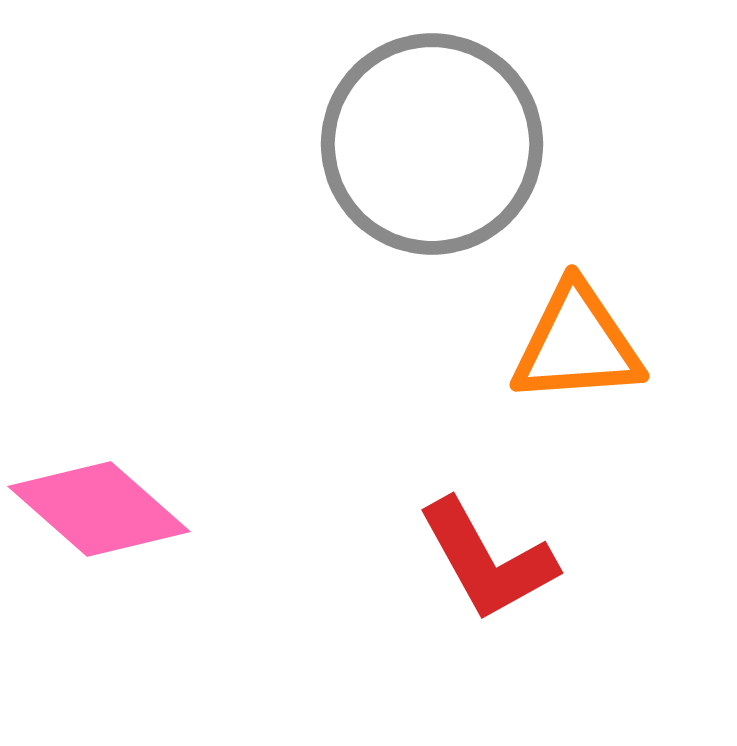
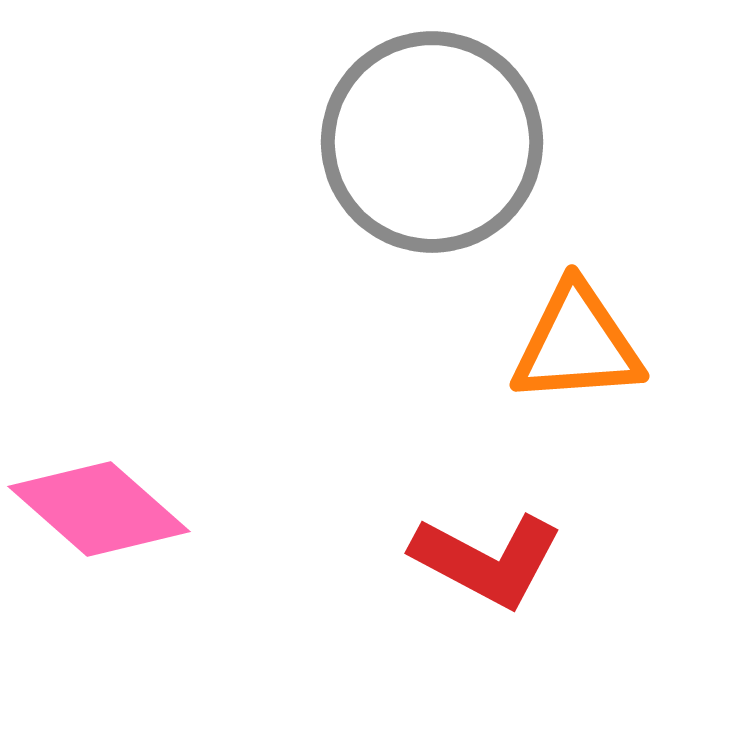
gray circle: moved 2 px up
red L-shape: rotated 33 degrees counterclockwise
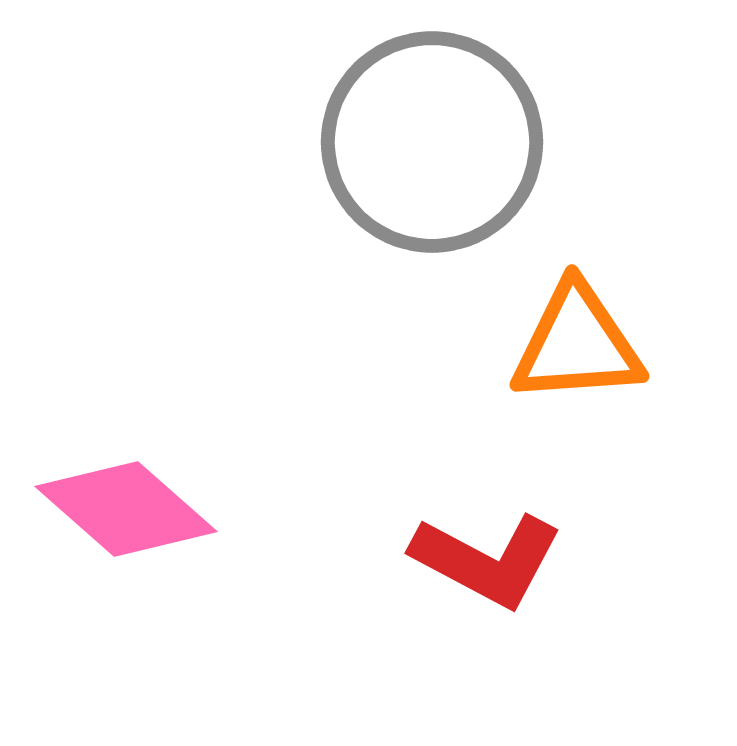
pink diamond: moved 27 px right
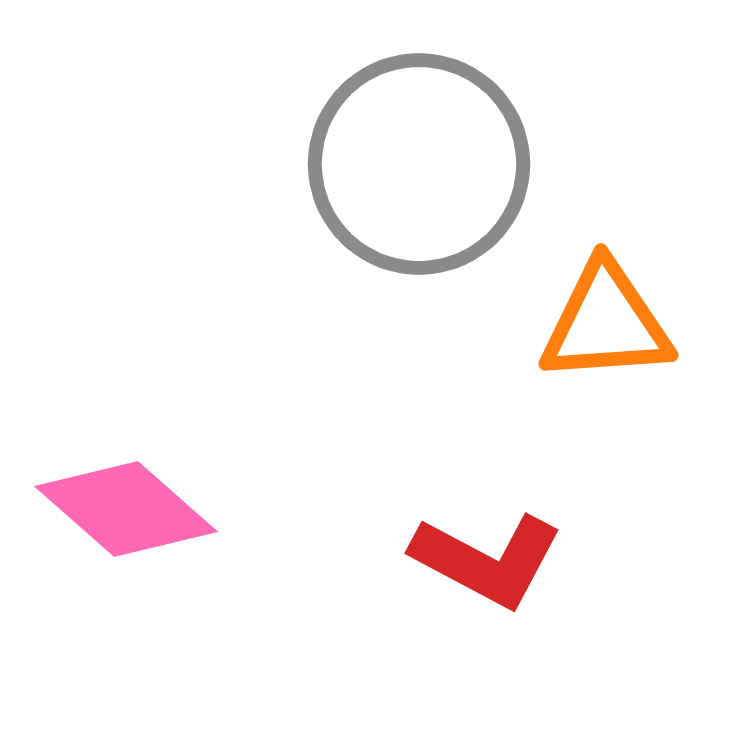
gray circle: moved 13 px left, 22 px down
orange triangle: moved 29 px right, 21 px up
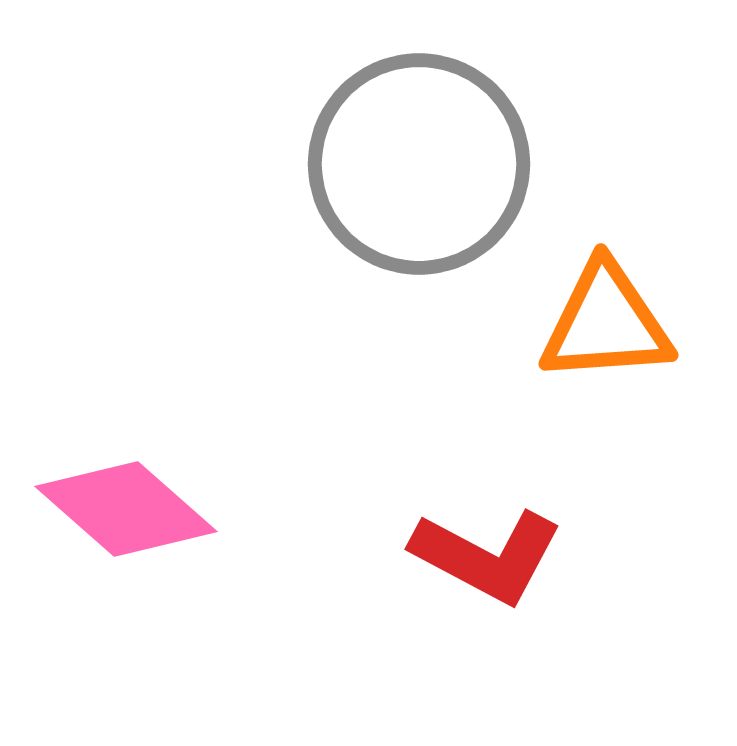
red L-shape: moved 4 px up
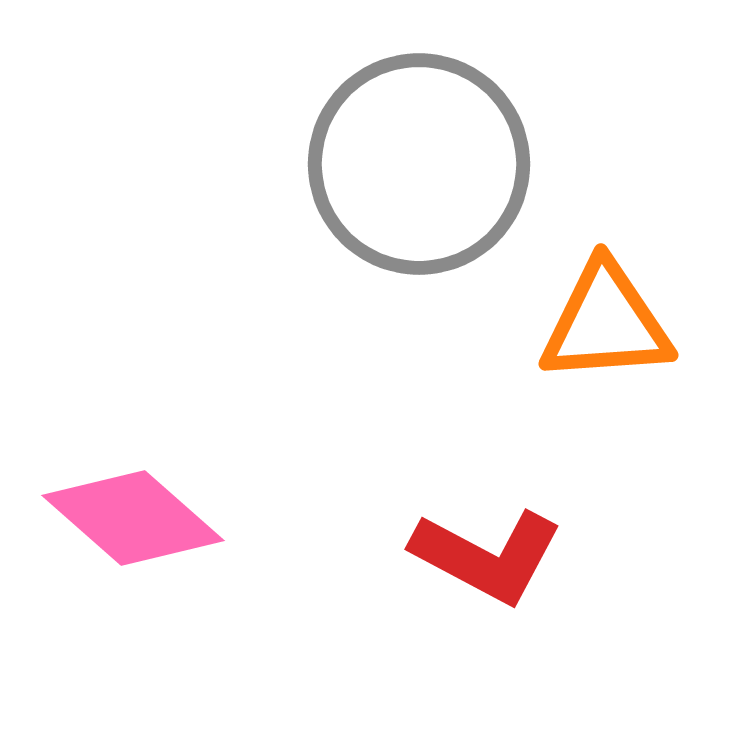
pink diamond: moved 7 px right, 9 px down
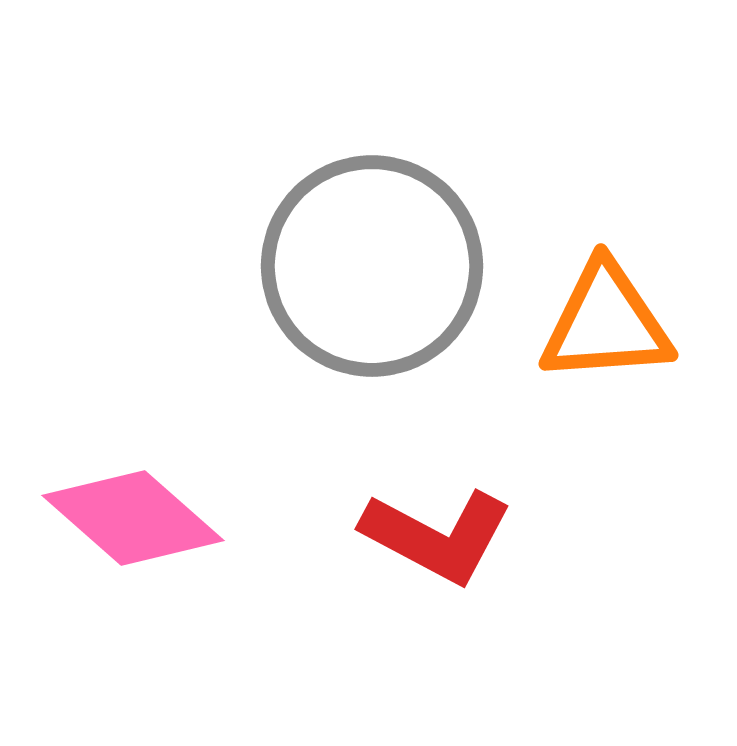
gray circle: moved 47 px left, 102 px down
red L-shape: moved 50 px left, 20 px up
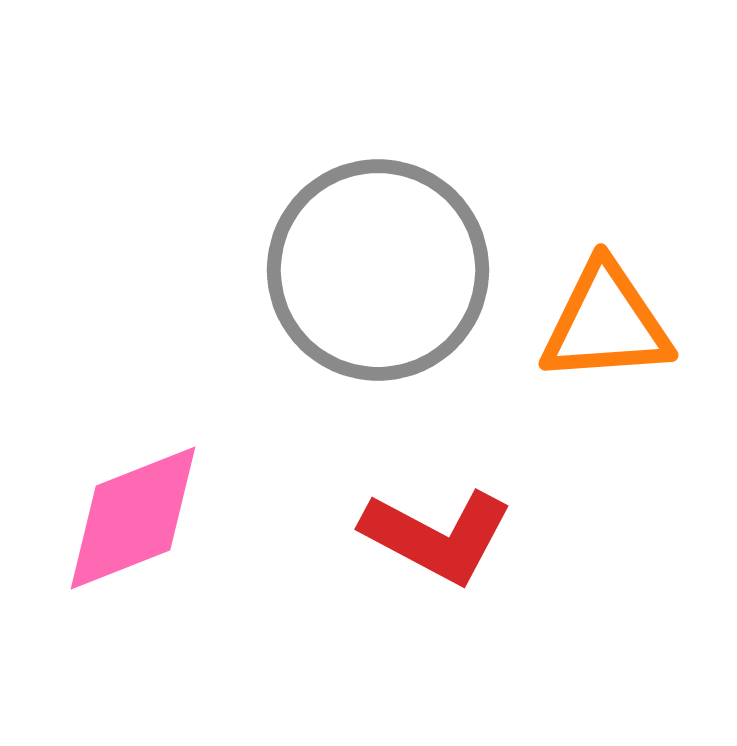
gray circle: moved 6 px right, 4 px down
pink diamond: rotated 63 degrees counterclockwise
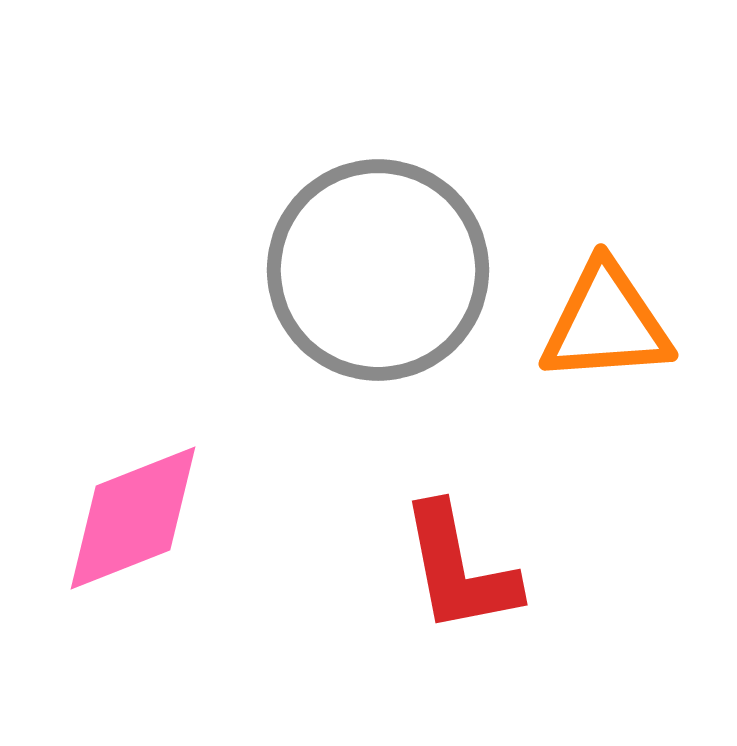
red L-shape: moved 22 px right, 33 px down; rotated 51 degrees clockwise
